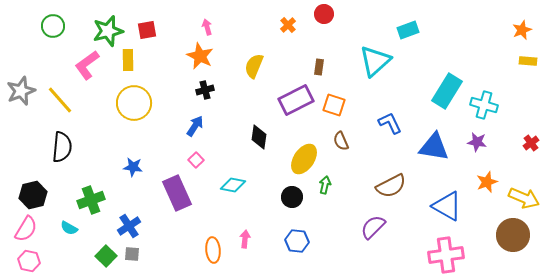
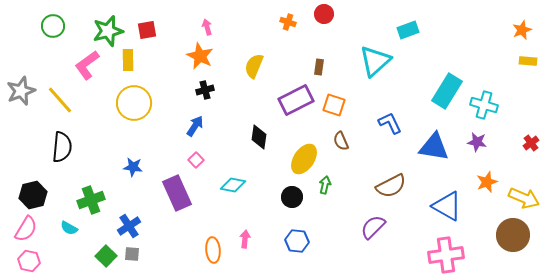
orange cross at (288, 25): moved 3 px up; rotated 28 degrees counterclockwise
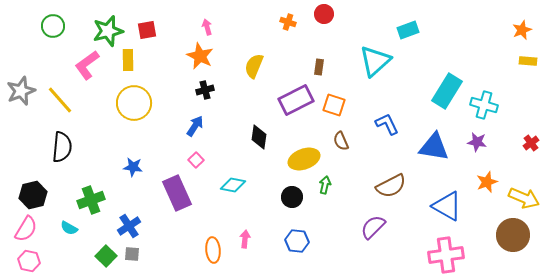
blue L-shape at (390, 123): moved 3 px left, 1 px down
yellow ellipse at (304, 159): rotated 36 degrees clockwise
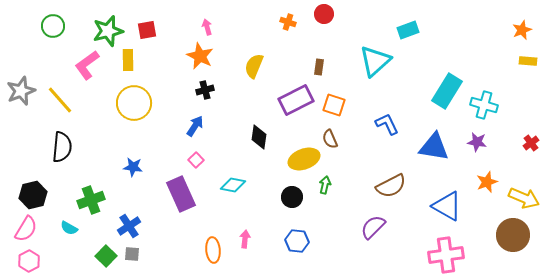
brown semicircle at (341, 141): moved 11 px left, 2 px up
purple rectangle at (177, 193): moved 4 px right, 1 px down
pink hexagon at (29, 261): rotated 20 degrees clockwise
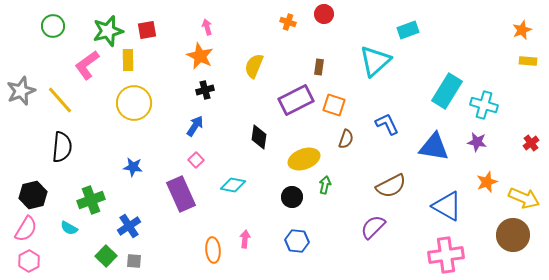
brown semicircle at (330, 139): moved 16 px right; rotated 138 degrees counterclockwise
gray square at (132, 254): moved 2 px right, 7 px down
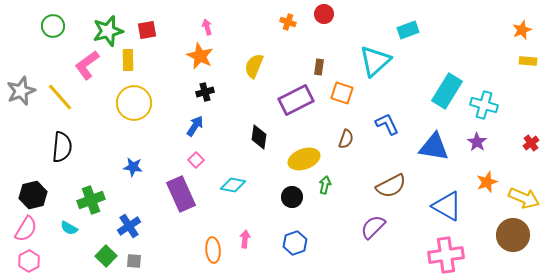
black cross at (205, 90): moved 2 px down
yellow line at (60, 100): moved 3 px up
orange square at (334, 105): moved 8 px right, 12 px up
purple star at (477, 142): rotated 24 degrees clockwise
blue hexagon at (297, 241): moved 2 px left, 2 px down; rotated 25 degrees counterclockwise
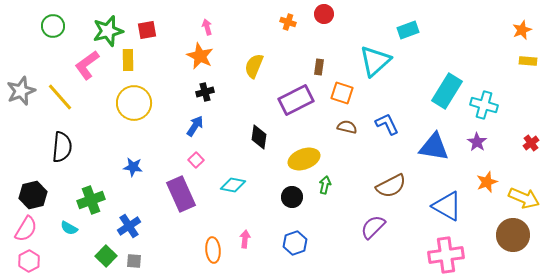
brown semicircle at (346, 139): moved 1 px right, 12 px up; rotated 96 degrees counterclockwise
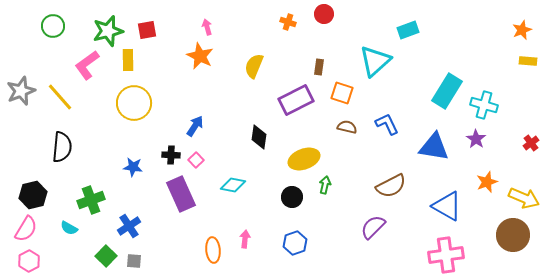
black cross at (205, 92): moved 34 px left, 63 px down; rotated 18 degrees clockwise
purple star at (477, 142): moved 1 px left, 3 px up
